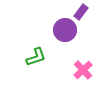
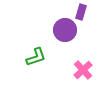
purple rectangle: rotated 21 degrees counterclockwise
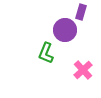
green L-shape: moved 10 px right, 4 px up; rotated 130 degrees clockwise
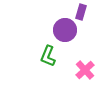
green L-shape: moved 2 px right, 3 px down
pink cross: moved 2 px right
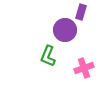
pink cross: moved 1 px left, 2 px up; rotated 24 degrees clockwise
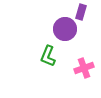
purple circle: moved 1 px up
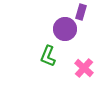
pink cross: rotated 30 degrees counterclockwise
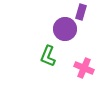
pink cross: rotated 18 degrees counterclockwise
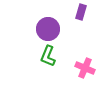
purple circle: moved 17 px left
pink cross: moved 1 px right
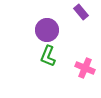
purple rectangle: rotated 56 degrees counterclockwise
purple circle: moved 1 px left, 1 px down
